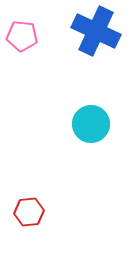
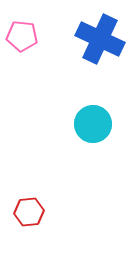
blue cross: moved 4 px right, 8 px down
cyan circle: moved 2 px right
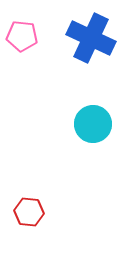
blue cross: moved 9 px left, 1 px up
red hexagon: rotated 12 degrees clockwise
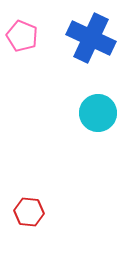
pink pentagon: rotated 16 degrees clockwise
cyan circle: moved 5 px right, 11 px up
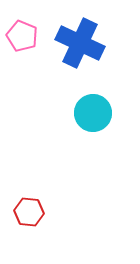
blue cross: moved 11 px left, 5 px down
cyan circle: moved 5 px left
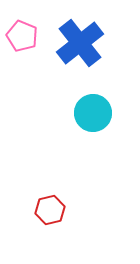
blue cross: rotated 27 degrees clockwise
red hexagon: moved 21 px right, 2 px up; rotated 20 degrees counterclockwise
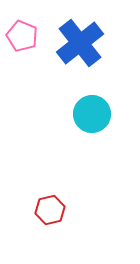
cyan circle: moved 1 px left, 1 px down
